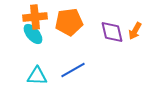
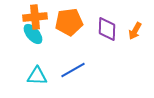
purple diamond: moved 5 px left, 3 px up; rotated 15 degrees clockwise
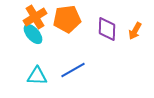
orange cross: rotated 25 degrees counterclockwise
orange pentagon: moved 2 px left, 3 px up
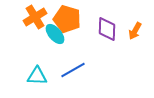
orange pentagon: rotated 24 degrees clockwise
cyan ellipse: moved 22 px right
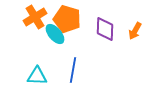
purple diamond: moved 2 px left
blue line: rotated 50 degrees counterclockwise
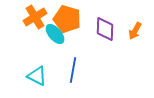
cyan triangle: rotated 25 degrees clockwise
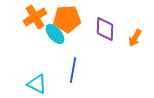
orange pentagon: rotated 20 degrees counterclockwise
orange arrow: moved 7 px down
cyan triangle: moved 8 px down
